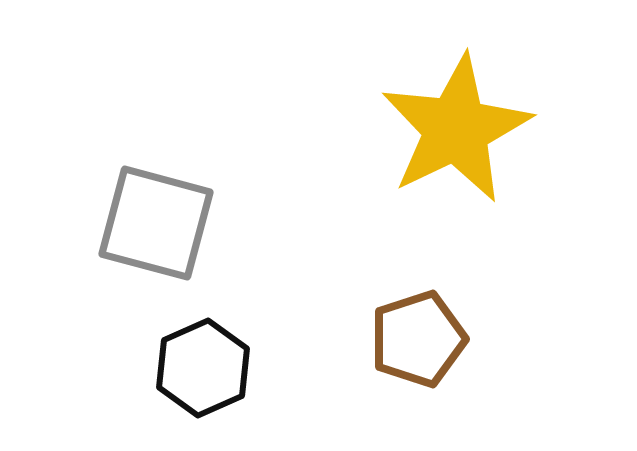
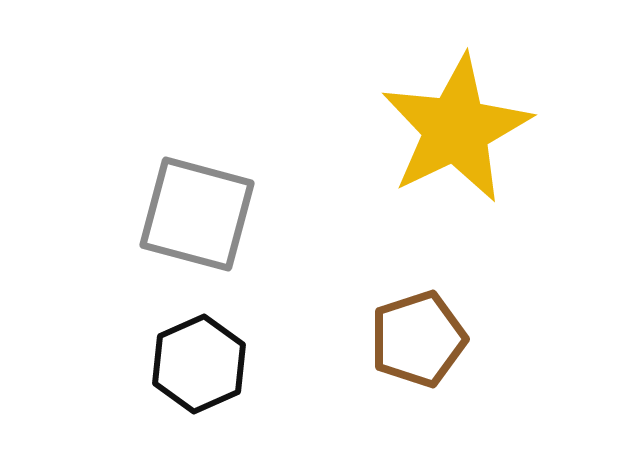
gray square: moved 41 px right, 9 px up
black hexagon: moved 4 px left, 4 px up
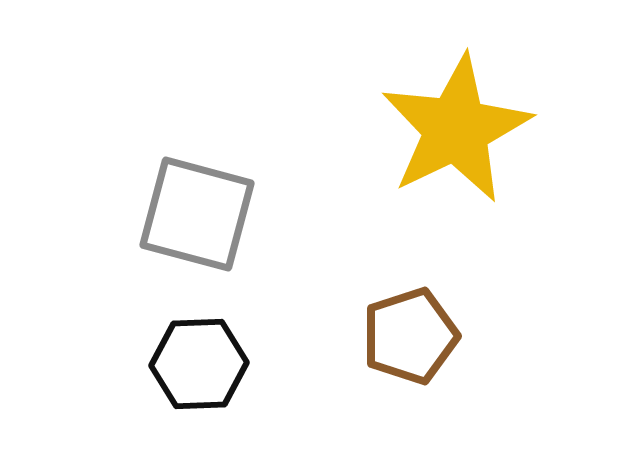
brown pentagon: moved 8 px left, 3 px up
black hexagon: rotated 22 degrees clockwise
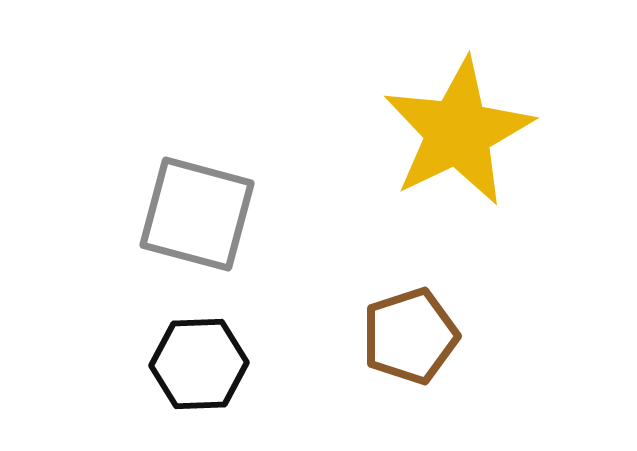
yellow star: moved 2 px right, 3 px down
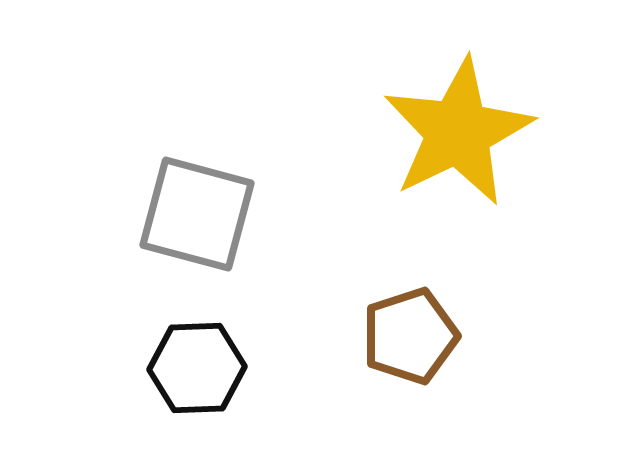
black hexagon: moved 2 px left, 4 px down
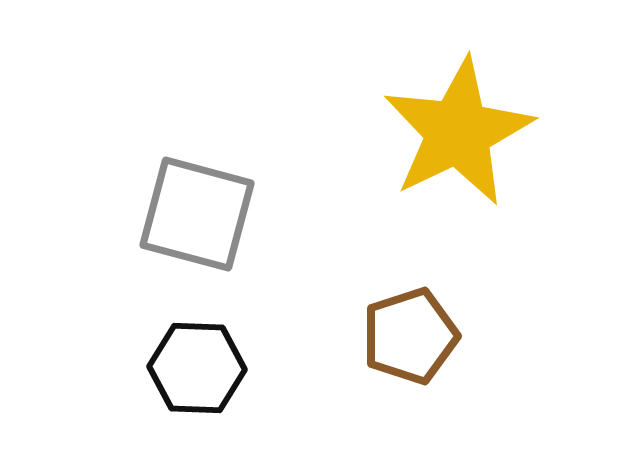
black hexagon: rotated 4 degrees clockwise
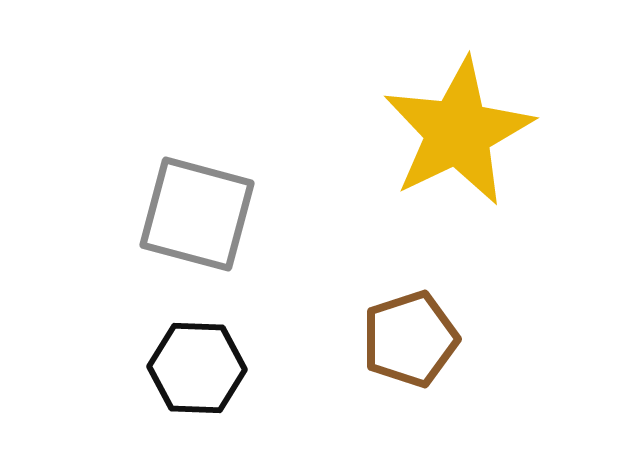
brown pentagon: moved 3 px down
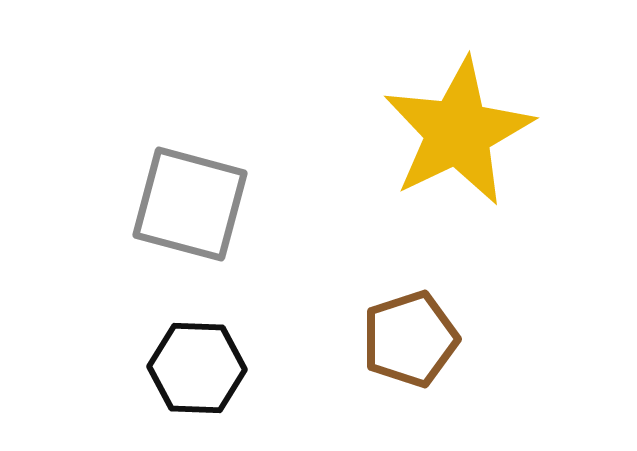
gray square: moved 7 px left, 10 px up
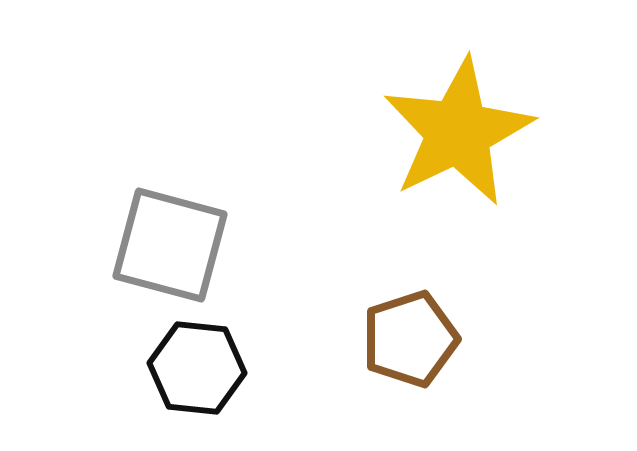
gray square: moved 20 px left, 41 px down
black hexagon: rotated 4 degrees clockwise
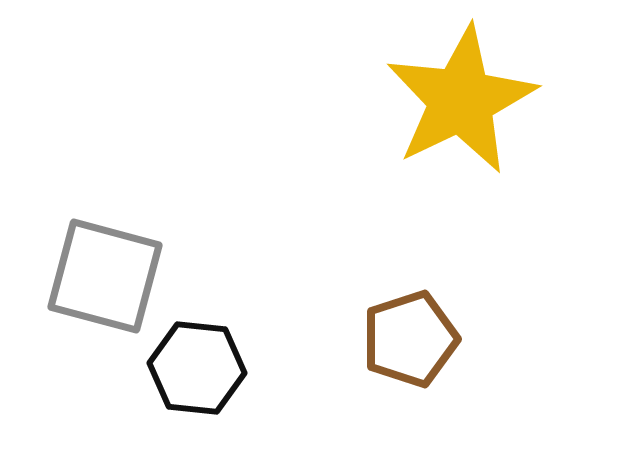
yellow star: moved 3 px right, 32 px up
gray square: moved 65 px left, 31 px down
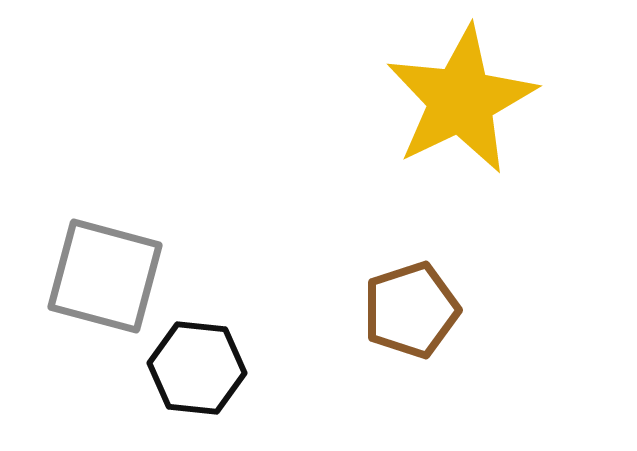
brown pentagon: moved 1 px right, 29 px up
